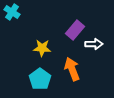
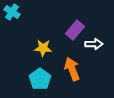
yellow star: moved 1 px right
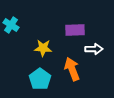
cyan cross: moved 1 px left, 13 px down
purple rectangle: rotated 48 degrees clockwise
white arrow: moved 5 px down
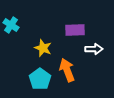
yellow star: rotated 18 degrees clockwise
orange arrow: moved 5 px left, 1 px down
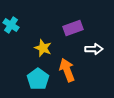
purple rectangle: moved 2 px left, 2 px up; rotated 18 degrees counterclockwise
cyan pentagon: moved 2 px left
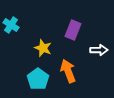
purple rectangle: moved 2 px down; rotated 48 degrees counterclockwise
white arrow: moved 5 px right, 1 px down
orange arrow: moved 1 px right, 1 px down
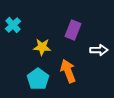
cyan cross: moved 2 px right; rotated 14 degrees clockwise
yellow star: moved 1 px left, 1 px up; rotated 18 degrees counterclockwise
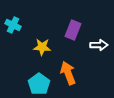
cyan cross: rotated 21 degrees counterclockwise
white arrow: moved 5 px up
orange arrow: moved 2 px down
cyan pentagon: moved 1 px right, 5 px down
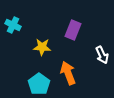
white arrow: moved 3 px right, 10 px down; rotated 66 degrees clockwise
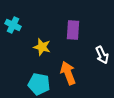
purple rectangle: rotated 18 degrees counterclockwise
yellow star: rotated 12 degrees clockwise
cyan pentagon: rotated 25 degrees counterclockwise
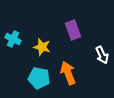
cyan cross: moved 14 px down
purple rectangle: rotated 24 degrees counterclockwise
cyan pentagon: moved 6 px up
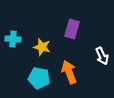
purple rectangle: moved 1 px left, 1 px up; rotated 36 degrees clockwise
cyan cross: rotated 21 degrees counterclockwise
white arrow: moved 1 px down
orange arrow: moved 1 px right, 1 px up
